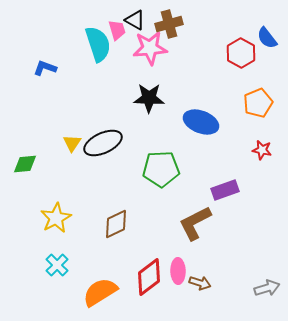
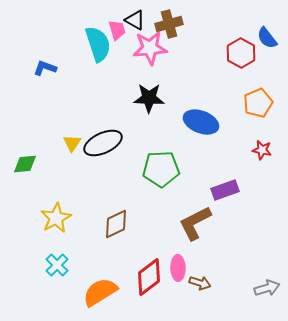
pink ellipse: moved 3 px up
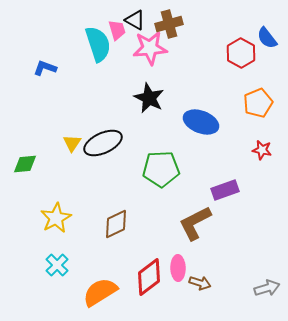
black star: rotated 24 degrees clockwise
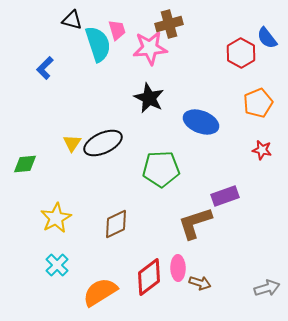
black triangle: moved 63 px left; rotated 15 degrees counterclockwise
blue L-shape: rotated 65 degrees counterclockwise
purple rectangle: moved 6 px down
brown L-shape: rotated 9 degrees clockwise
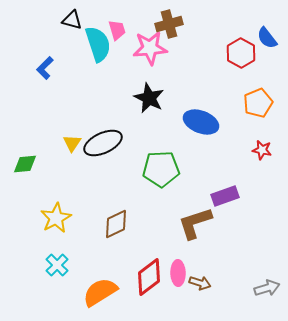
pink ellipse: moved 5 px down
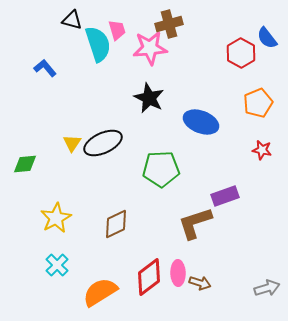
blue L-shape: rotated 95 degrees clockwise
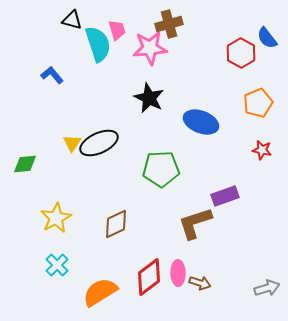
blue L-shape: moved 7 px right, 7 px down
black ellipse: moved 4 px left
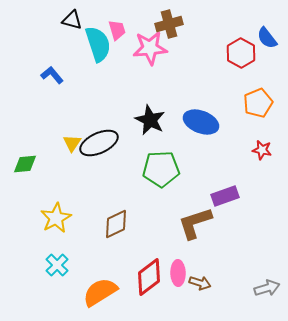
black star: moved 1 px right, 22 px down
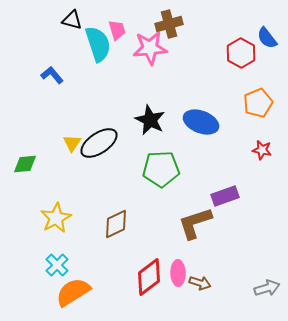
black ellipse: rotated 9 degrees counterclockwise
orange semicircle: moved 27 px left
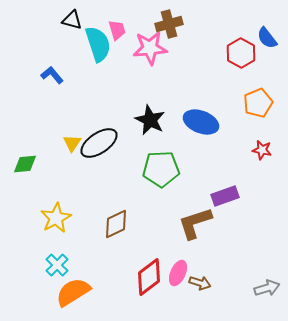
pink ellipse: rotated 25 degrees clockwise
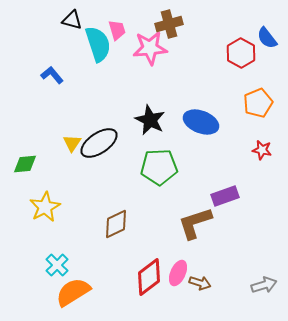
green pentagon: moved 2 px left, 2 px up
yellow star: moved 11 px left, 11 px up
gray arrow: moved 3 px left, 3 px up
